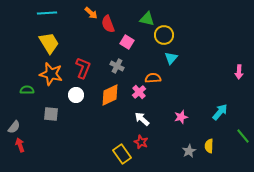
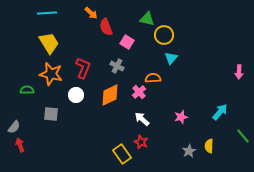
red semicircle: moved 2 px left, 3 px down
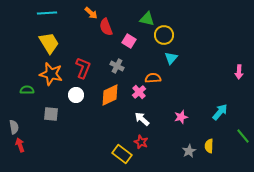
pink square: moved 2 px right, 1 px up
gray semicircle: rotated 48 degrees counterclockwise
yellow rectangle: rotated 18 degrees counterclockwise
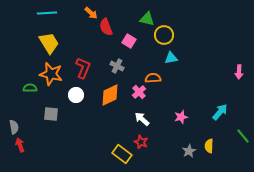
cyan triangle: rotated 40 degrees clockwise
green semicircle: moved 3 px right, 2 px up
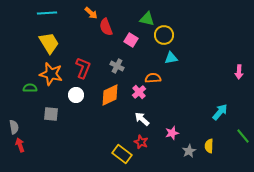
pink square: moved 2 px right, 1 px up
pink star: moved 9 px left, 16 px down
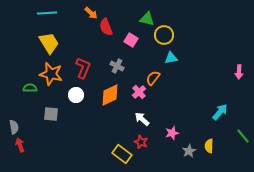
orange semicircle: rotated 49 degrees counterclockwise
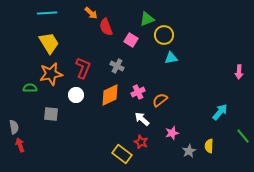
green triangle: rotated 35 degrees counterclockwise
orange star: rotated 25 degrees counterclockwise
orange semicircle: moved 7 px right, 22 px down; rotated 14 degrees clockwise
pink cross: moved 1 px left; rotated 16 degrees clockwise
